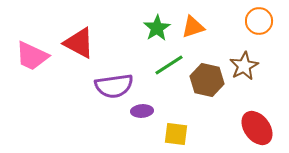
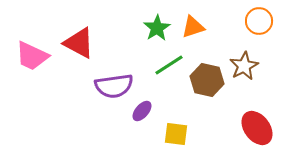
purple ellipse: rotated 45 degrees counterclockwise
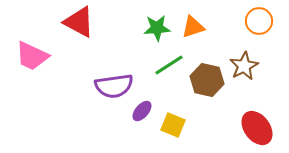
green star: rotated 28 degrees clockwise
red triangle: moved 21 px up
yellow square: moved 3 px left, 9 px up; rotated 15 degrees clockwise
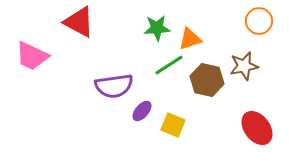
orange triangle: moved 3 px left, 12 px down
brown star: rotated 16 degrees clockwise
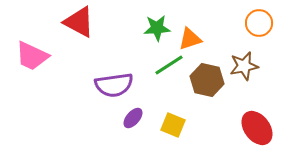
orange circle: moved 2 px down
purple semicircle: moved 1 px up
purple ellipse: moved 9 px left, 7 px down
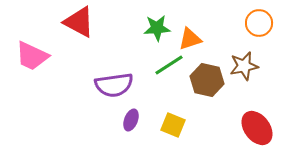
purple ellipse: moved 2 px left, 2 px down; rotated 20 degrees counterclockwise
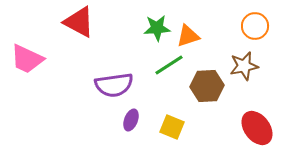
orange circle: moved 4 px left, 3 px down
orange triangle: moved 2 px left, 3 px up
pink trapezoid: moved 5 px left, 3 px down
brown hexagon: moved 6 px down; rotated 16 degrees counterclockwise
yellow square: moved 1 px left, 2 px down
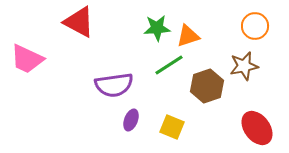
brown hexagon: rotated 16 degrees counterclockwise
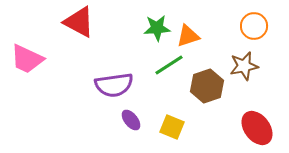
orange circle: moved 1 px left
purple ellipse: rotated 60 degrees counterclockwise
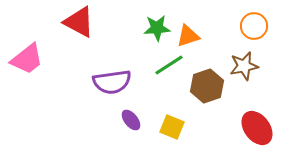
pink trapezoid: rotated 63 degrees counterclockwise
purple semicircle: moved 2 px left, 3 px up
